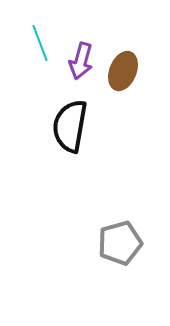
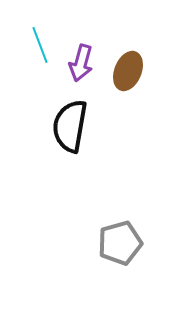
cyan line: moved 2 px down
purple arrow: moved 2 px down
brown ellipse: moved 5 px right
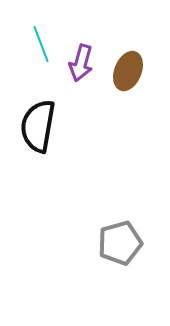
cyan line: moved 1 px right, 1 px up
black semicircle: moved 32 px left
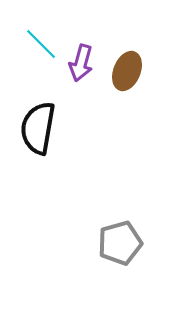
cyan line: rotated 24 degrees counterclockwise
brown ellipse: moved 1 px left
black semicircle: moved 2 px down
